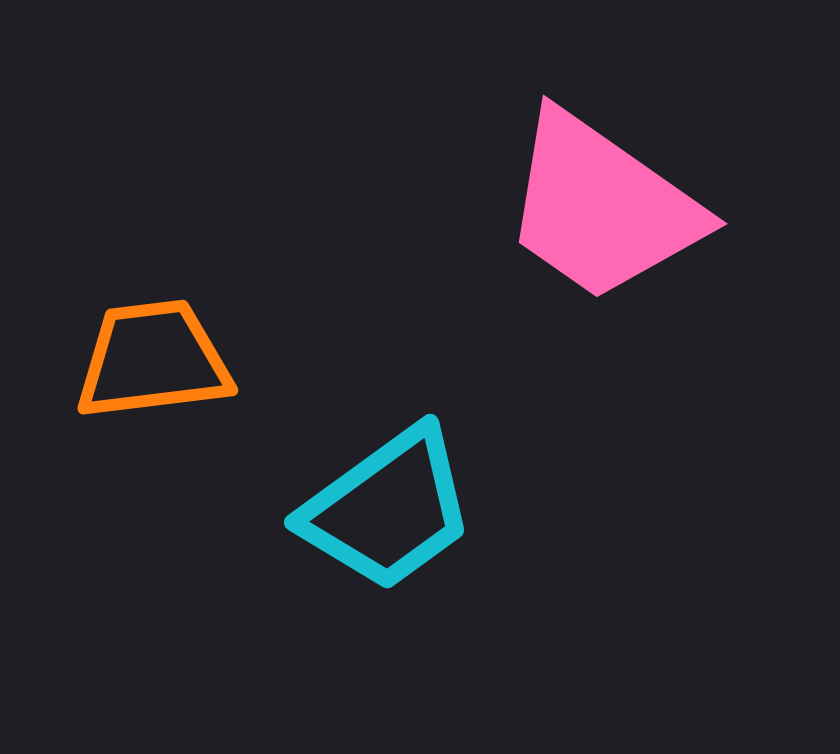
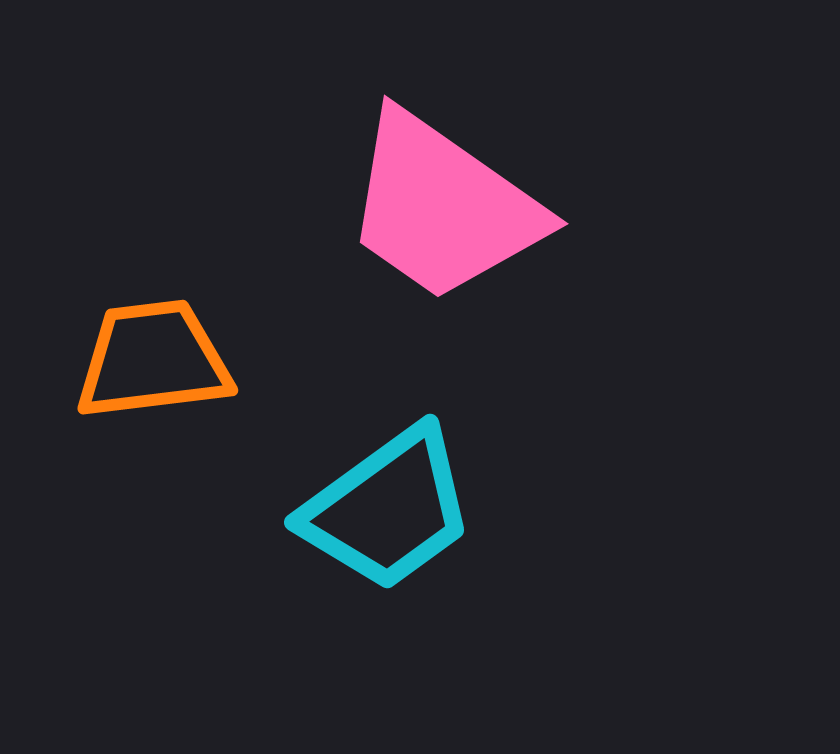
pink trapezoid: moved 159 px left
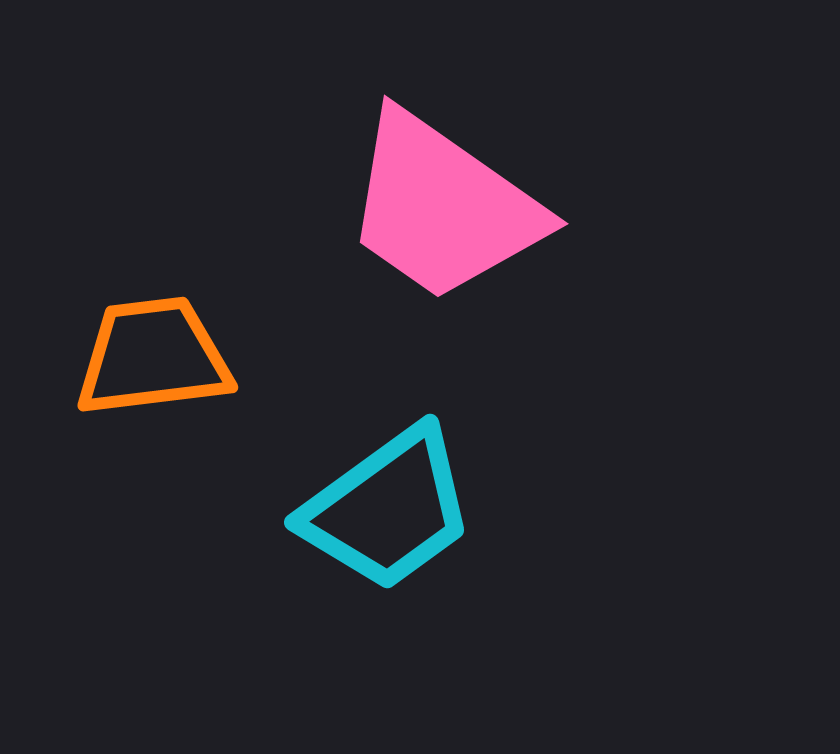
orange trapezoid: moved 3 px up
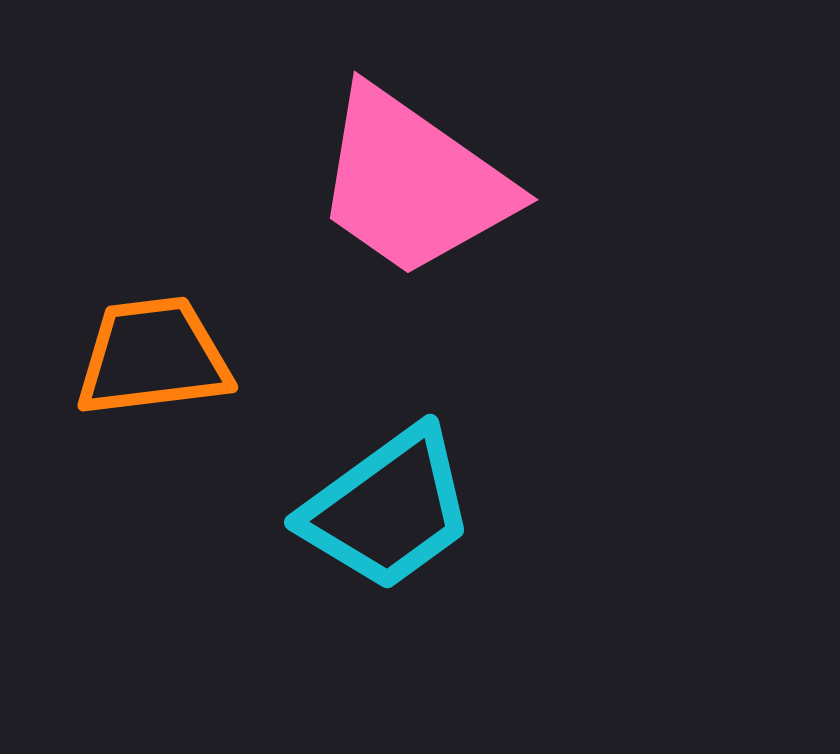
pink trapezoid: moved 30 px left, 24 px up
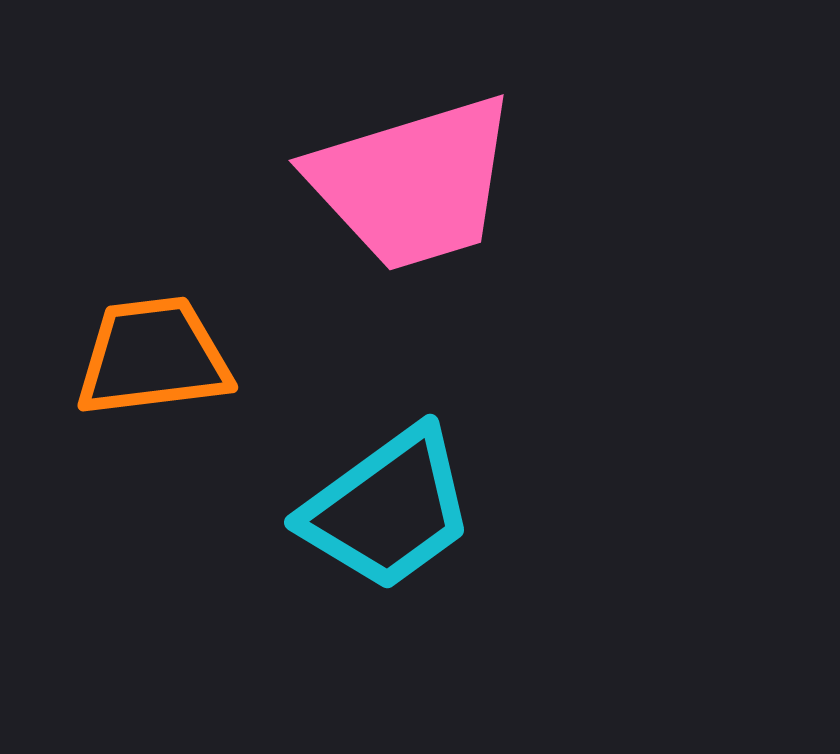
pink trapezoid: rotated 52 degrees counterclockwise
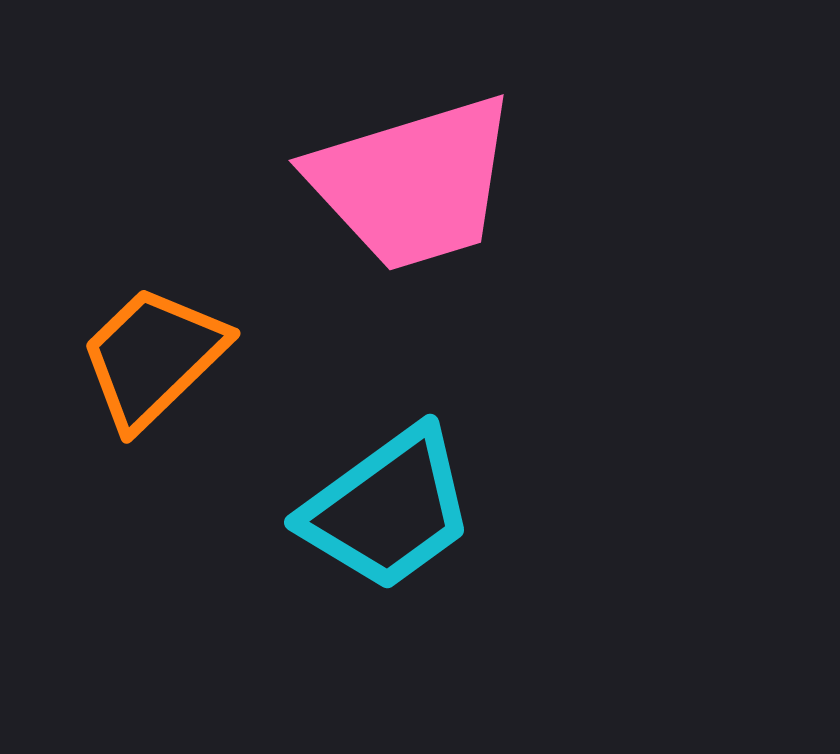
orange trapezoid: rotated 37 degrees counterclockwise
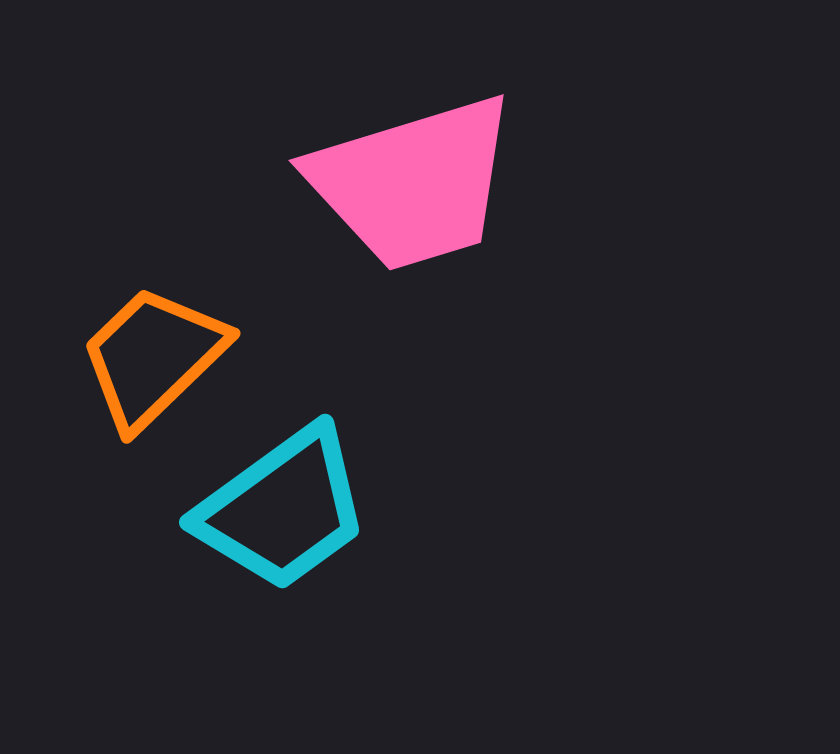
cyan trapezoid: moved 105 px left
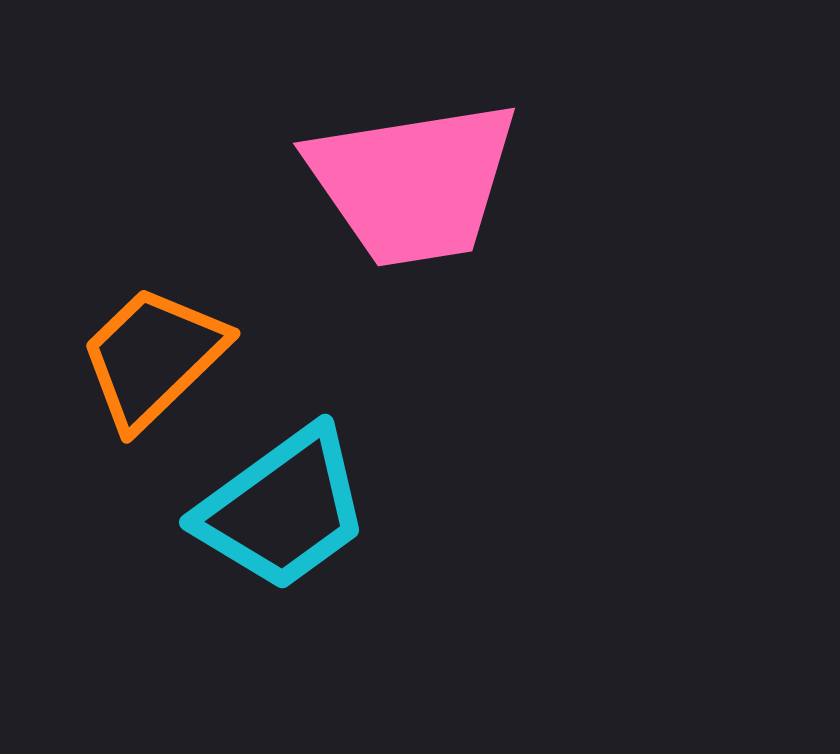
pink trapezoid: rotated 8 degrees clockwise
